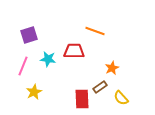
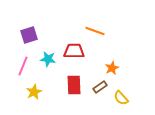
red rectangle: moved 8 px left, 14 px up
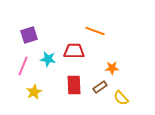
orange star: rotated 24 degrees clockwise
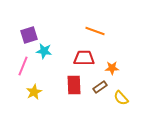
red trapezoid: moved 10 px right, 7 px down
cyan star: moved 4 px left, 8 px up
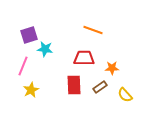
orange line: moved 2 px left, 1 px up
cyan star: moved 1 px right, 2 px up
yellow star: moved 3 px left, 2 px up
yellow semicircle: moved 4 px right, 3 px up
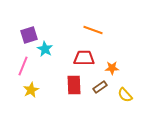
cyan star: rotated 21 degrees clockwise
